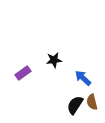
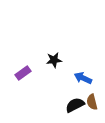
blue arrow: rotated 18 degrees counterclockwise
black semicircle: rotated 30 degrees clockwise
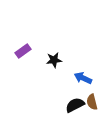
purple rectangle: moved 22 px up
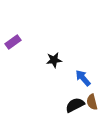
purple rectangle: moved 10 px left, 9 px up
blue arrow: rotated 24 degrees clockwise
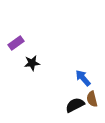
purple rectangle: moved 3 px right, 1 px down
black star: moved 22 px left, 3 px down
brown semicircle: moved 3 px up
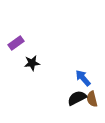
black semicircle: moved 2 px right, 7 px up
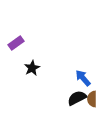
black star: moved 5 px down; rotated 21 degrees counterclockwise
brown semicircle: rotated 14 degrees clockwise
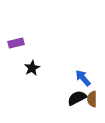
purple rectangle: rotated 21 degrees clockwise
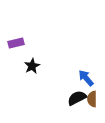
black star: moved 2 px up
blue arrow: moved 3 px right
